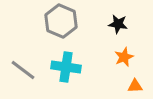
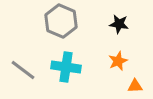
black star: moved 1 px right
orange star: moved 6 px left, 4 px down
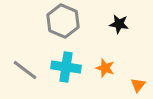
gray hexagon: moved 2 px right
orange star: moved 13 px left, 7 px down; rotated 30 degrees counterclockwise
gray line: moved 2 px right
orange triangle: moved 3 px right, 1 px up; rotated 49 degrees counterclockwise
